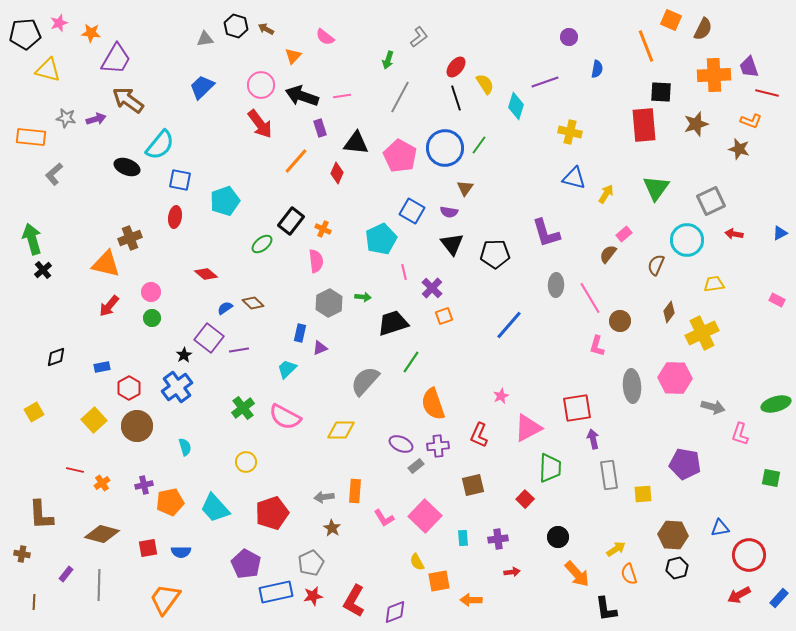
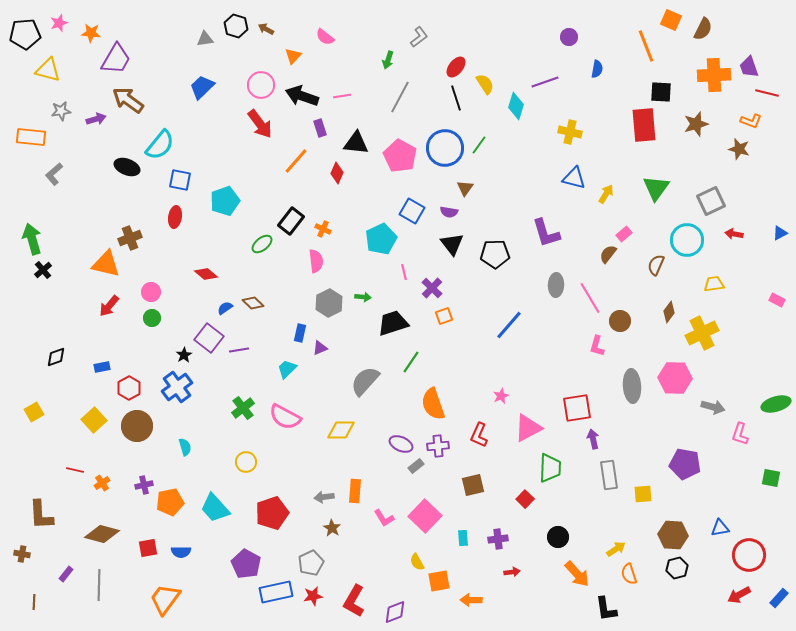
gray star at (66, 118): moved 5 px left, 7 px up; rotated 18 degrees counterclockwise
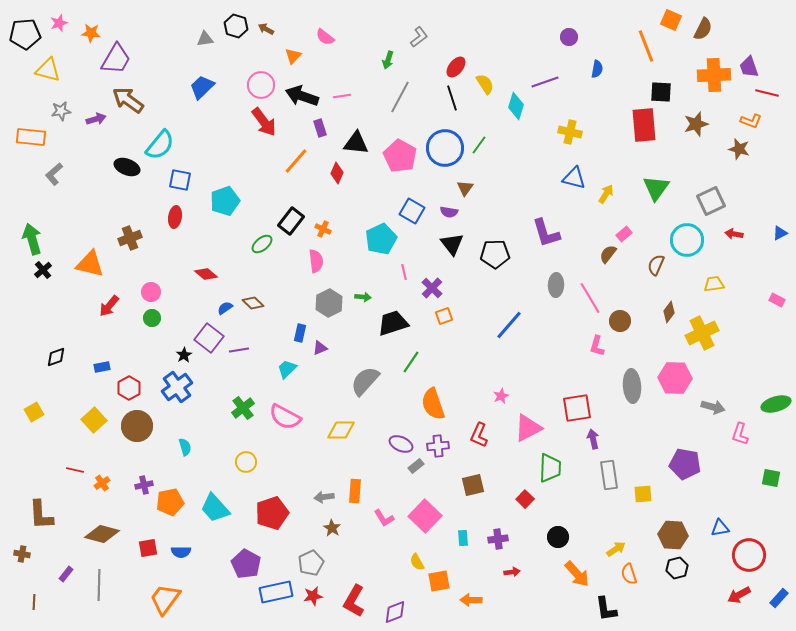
black line at (456, 98): moved 4 px left
red arrow at (260, 124): moved 4 px right, 2 px up
orange triangle at (106, 264): moved 16 px left
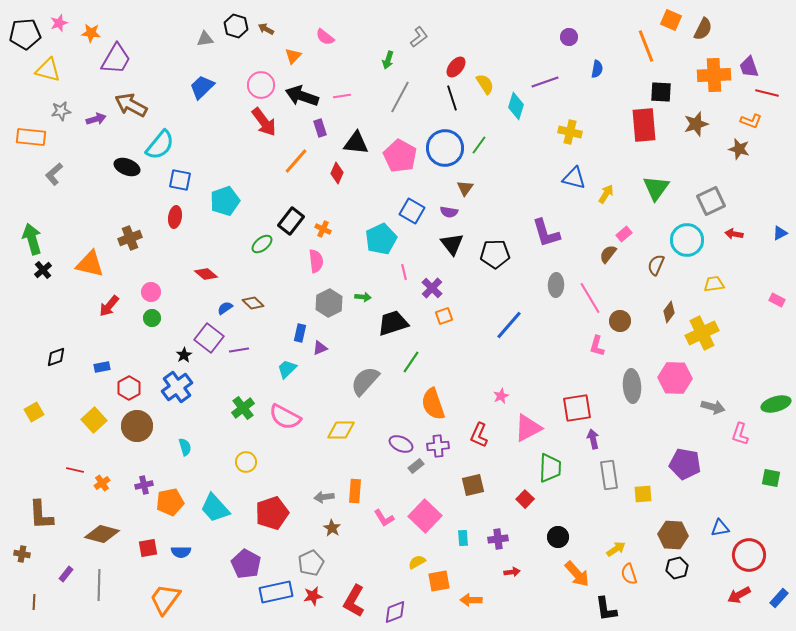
brown arrow at (128, 100): moved 3 px right, 5 px down; rotated 8 degrees counterclockwise
yellow semicircle at (417, 562): rotated 90 degrees clockwise
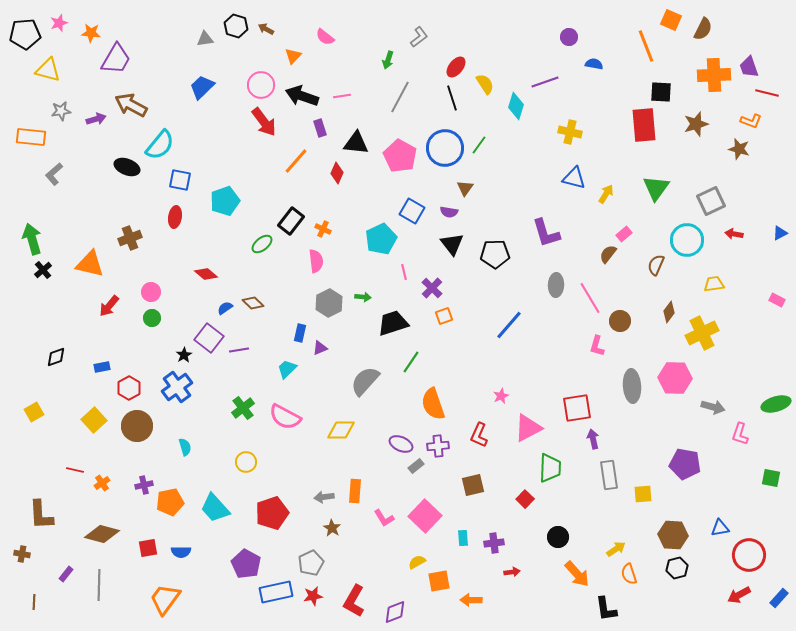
blue semicircle at (597, 69): moved 3 px left, 5 px up; rotated 90 degrees counterclockwise
purple cross at (498, 539): moved 4 px left, 4 px down
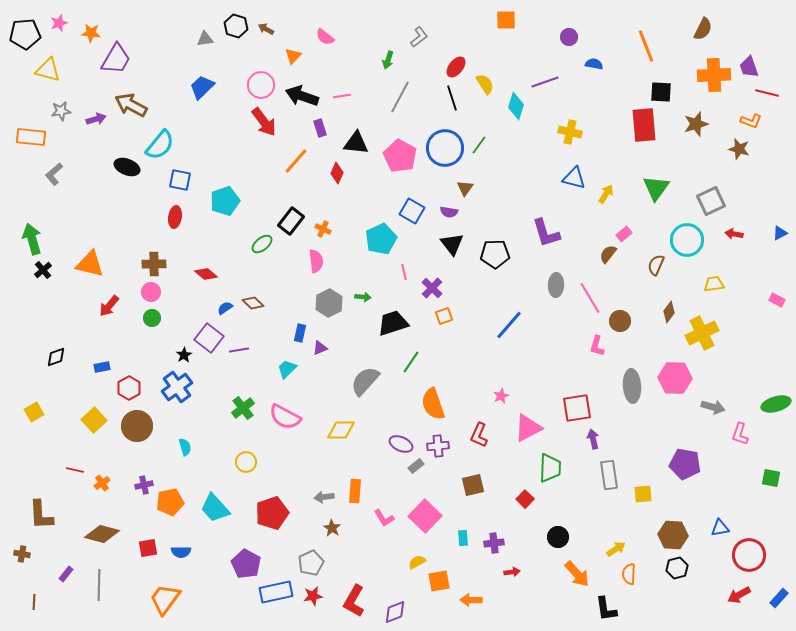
orange square at (671, 20): moved 165 px left; rotated 25 degrees counterclockwise
brown cross at (130, 238): moved 24 px right, 26 px down; rotated 20 degrees clockwise
orange semicircle at (629, 574): rotated 20 degrees clockwise
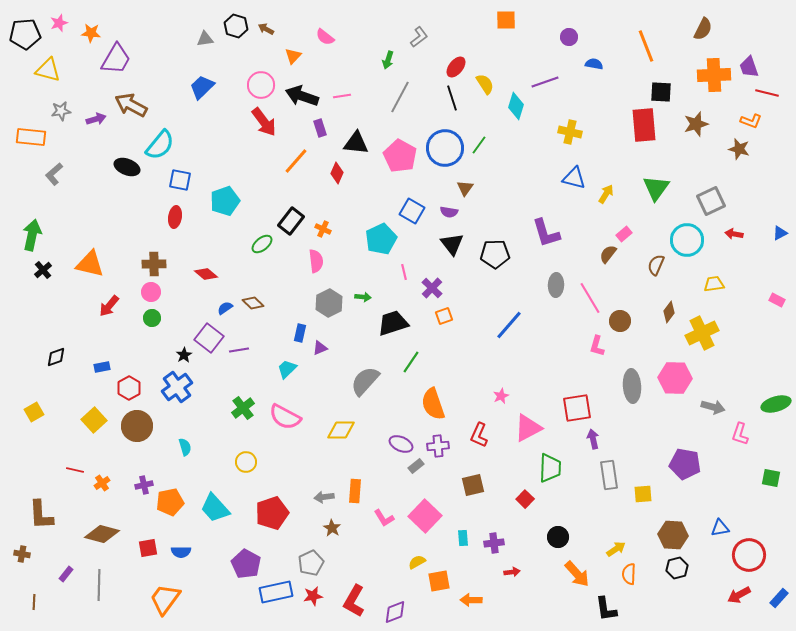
green arrow at (32, 239): moved 4 px up; rotated 28 degrees clockwise
